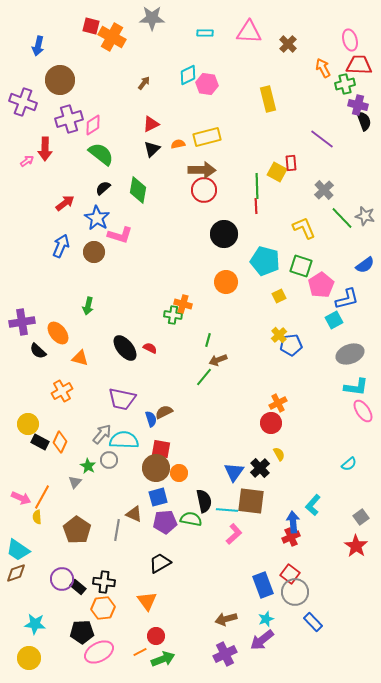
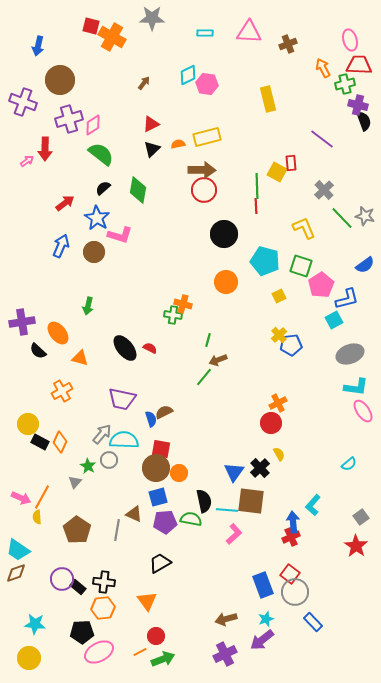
brown cross at (288, 44): rotated 24 degrees clockwise
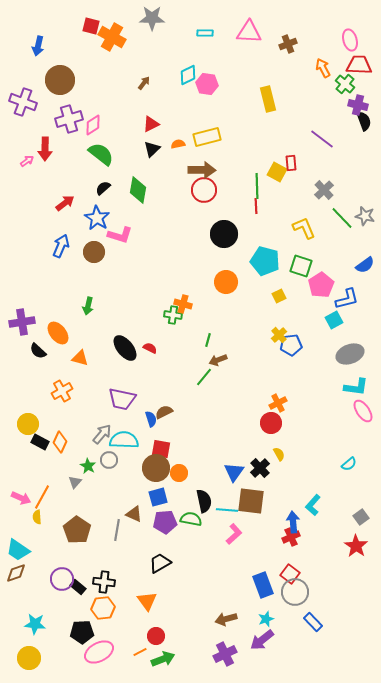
green cross at (345, 84): rotated 36 degrees counterclockwise
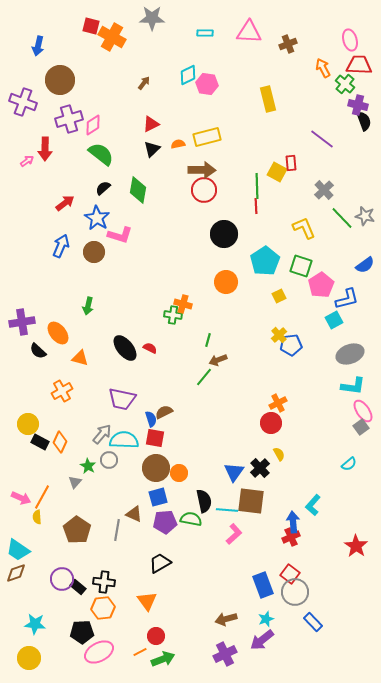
cyan pentagon at (265, 261): rotated 24 degrees clockwise
cyan L-shape at (356, 387): moved 3 px left, 1 px up
red square at (161, 449): moved 6 px left, 11 px up
gray square at (361, 517): moved 90 px up
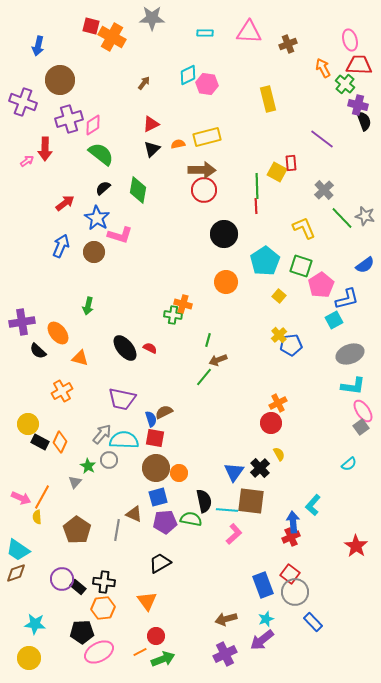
yellow square at (279, 296): rotated 24 degrees counterclockwise
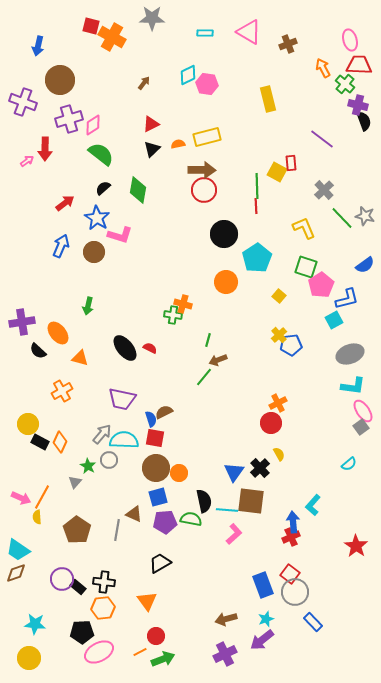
pink triangle at (249, 32): rotated 28 degrees clockwise
cyan pentagon at (265, 261): moved 8 px left, 3 px up
green square at (301, 266): moved 5 px right, 1 px down
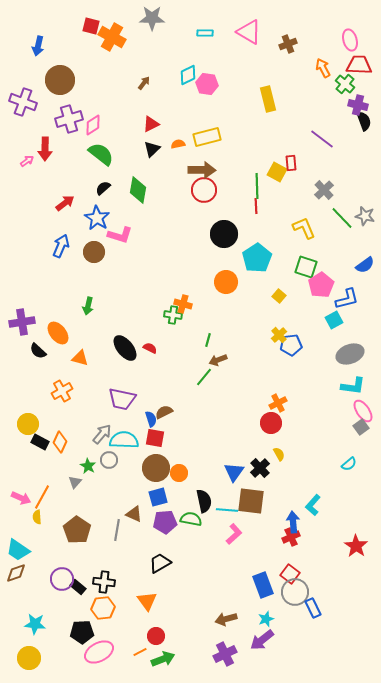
blue rectangle at (313, 622): moved 14 px up; rotated 18 degrees clockwise
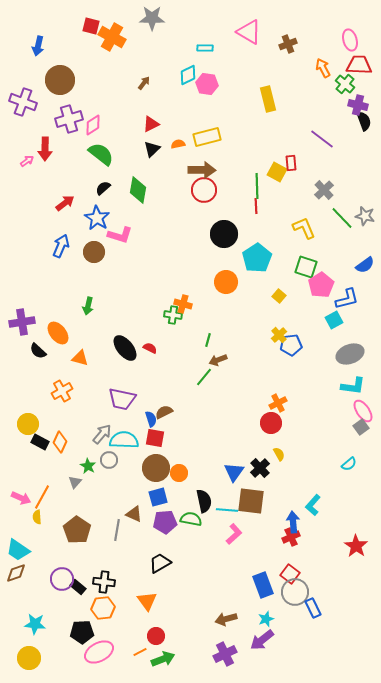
cyan rectangle at (205, 33): moved 15 px down
